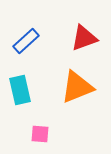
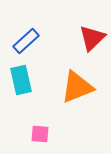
red triangle: moved 8 px right; rotated 24 degrees counterclockwise
cyan rectangle: moved 1 px right, 10 px up
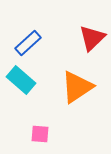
blue rectangle: moved 2 px right, 2 px down
cyan rectangle: rotated 36 degrees counterclockwise
orange triangle: rotated 12 degrees counterclockwise
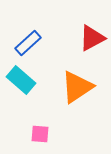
red triangle: rotated 16 degrees clockwise
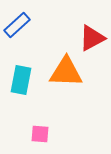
blue rectangle: moved 11 px left, 18 px up
cyan rectangle: rotated 60 degrees clockwise
orange triangle: moved 11 px left, 15 px up; rotated 36 degrees clockwise
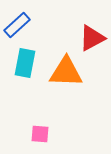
cyan rectangle: moved 4 px right, 17 px up
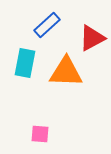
blue rectangle: moved 30 px right
